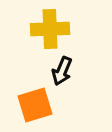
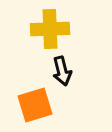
black arrow: rotated 36 degrees counterclockwise
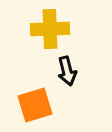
black arrow: moved 5 px right
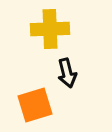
black arrow: moved 2 px down
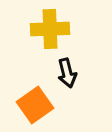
orange square: rotated 18 degrees counterclockwise
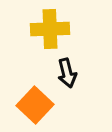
orange square: rotated 12 degrees counterclockwise
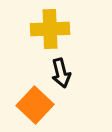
black arrow: moved 6 px left
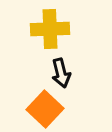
orange square: moved 10 px right, 4 px down
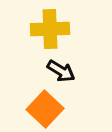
black arrow: moved 2 px up; rotated 44 degrees counterclockwise
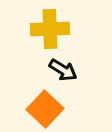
black arrow: moved 2 px right, 1 px up
